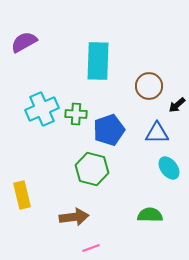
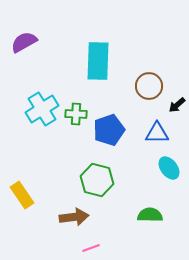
cyan cross: rotated 8 degrees counterclockwise
green hexagon: moved 5 px right, 11 px down
yellow rectangle: rotated 20 degrees counterclockwise
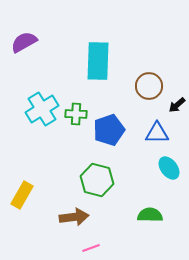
yellow rectangle: rotated 64 degrees clockwise
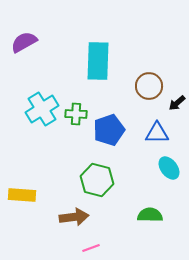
black arrow: moved 2 px up
yellow rectangle: rotated 64 degrees clockwise
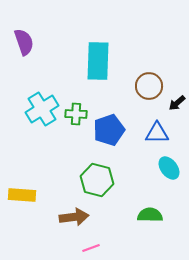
purple semicircle: rotated 100 degrees clockwise
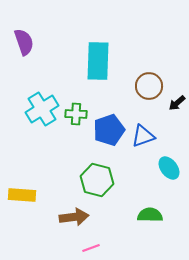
blue triangle: moved 14 px left, 3 px down; rotated 20 degrees counterclockwise
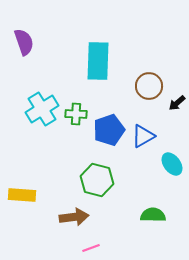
blue triangle: rotated 10 degrees counterclockwise
cyan ellipse: moved 3 px right, 4 px up
green semicircle: moved 3 px right
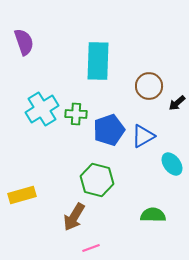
yellow rectangle: rotated 20 degrees counterclockwise
brown arrow: rotated 128 degrees clockwise
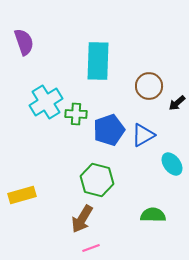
cyan cross: moved 4 px right, 7 px up
blue triangle: moved 1 px up
brown arrow: moved 8 px right, 2 px down
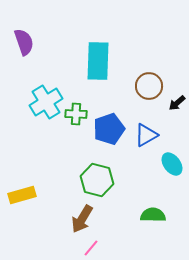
blue pentagon: moved 1 px up
blue triangle: moved 3 px right
pink line: rotated 30 degrees counterclockwise
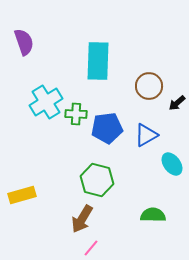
blue pentagon: moved 2 px left, 1 px up; rotated 12 degrees clockwise
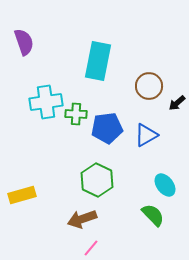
cyan rectangle: rotated 9 degrees clockwise
cyan cross: rotated 24 degrees clockwise
cyan ellipse: moved 7 px left, 21 px down
green hexagon: rotated 12 degrees clockwise
green semicircle: rotated 45 degrees clockwise
brown arrow: rotated 40 degrees clockwise
